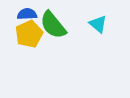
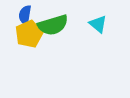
blue semicircle: moved 2 px left, 1 px down; rotated 78 degrees counterclockwise
green semicircle: rotated 68 degrees counterclockwise
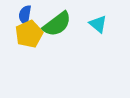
green semicircle: moved 4 px right, 1 px up; rotated 20 degrees counterclockwise
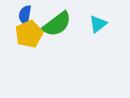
cyan triangle: rotated 42 degrees clockwise
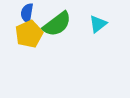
blue semicircle: moved 2 px right, 2 px up
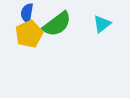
cyan triangle: moved 4 px right
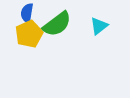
cyan triangle: moved 3 px left, 2 px down
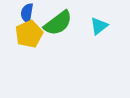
green semicircle: moved 1 px right, 1 px up
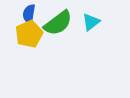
blue semicircle: moved 2 px right, 1 px down
cyan triangle: moved 8 px left, 4 px up
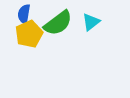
blue semicircle: moved 5 px left
